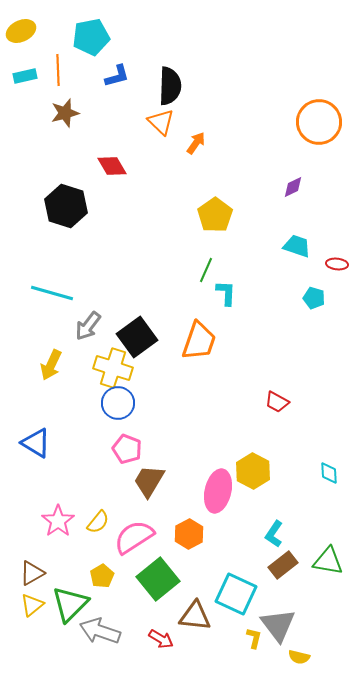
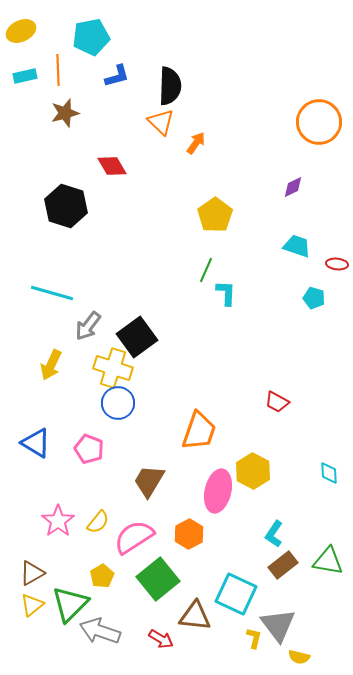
orange trapezoid at (199, 341): moved 90 px down
pink pentagon at (127, 449): moved 38 px left
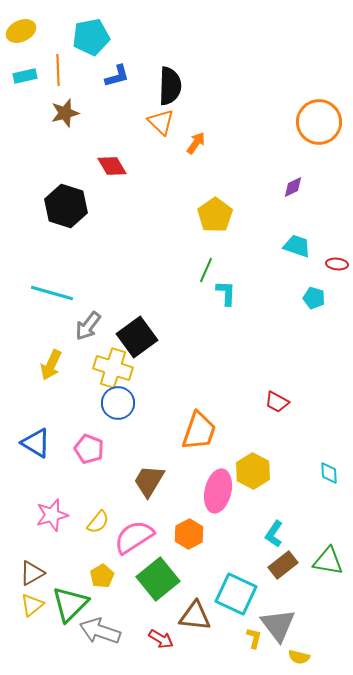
pink star at (58, 521): moved 6 px left, 6 px up; rotated 20 degrees clockwise
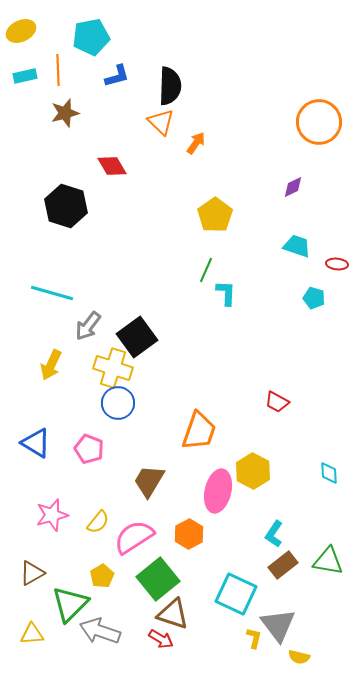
yellow triangle at (32, 605): moved 29 px down; rotated 35 degrees clockwise
brown triangle at (195, 616): moved 22 px left, 2 px up; rotated 12 degrees clockwise
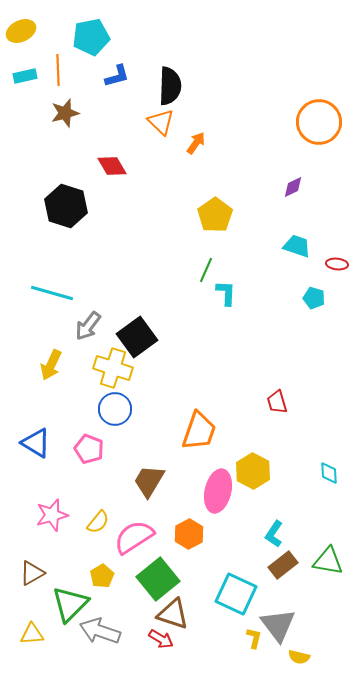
red trapezoid at (277, 402): rotated 45 degrees clockwise
blue circle at (118, 403): moved 3 px left, 6 px down
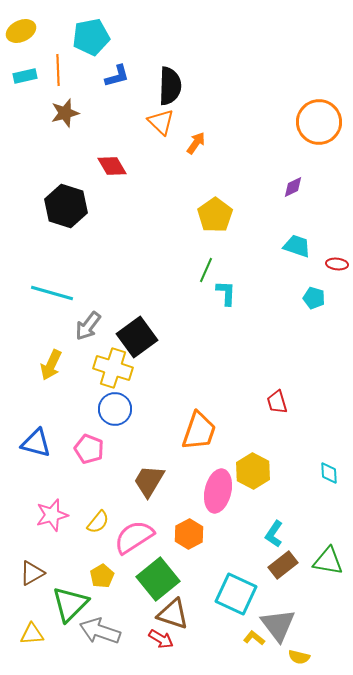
blue triangle at (36, 443): rotated 16 degrees counterclockwise
yellow L-shape at (254, 638): rotated 65 degrees counterclockwise
